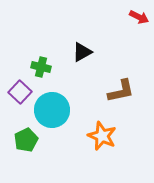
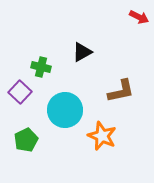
cyan circle: moved 13 px right
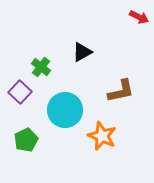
green cross: rotated 24 degrees clockwise
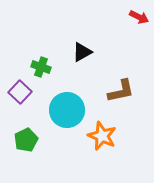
green cross: rotated 18 degrees counterclockwise
cyan circle: moved 2 px right
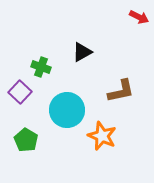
green pentagon: rotated 15 degrees counterclockwise
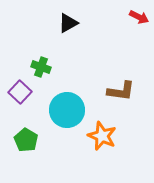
black triangle: moved 14 px left, 29 px up
brown L-shape: rotated 20 degrees clockwise
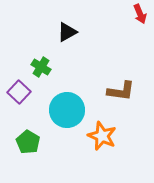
red arrow: moved 1 px right, 3 px up; rotated 42 degrees clockwise
black triangle: moved 1 px left, 9 px down
green cross: rotated 12 degrees clockwise
purple square: moved 1 px left
green pentagon: moved 2 px right, 2 px down
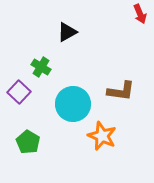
cyan circle: moved 6 px right, 6 px up
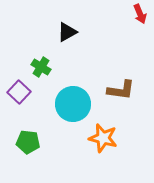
brown L-shape: moved 1 px up
orange star: moved 1 px right, 2 px down; rotated 8 degrees counterclockwise
green pentagon: rotated 25 degrees counterclockwise
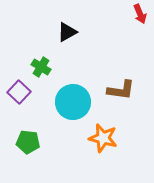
cyan circle: moved 2 px up
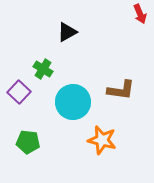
green cross: moved 2 px right, 2 px down
orange star: moved 1 px left, 2 px down
